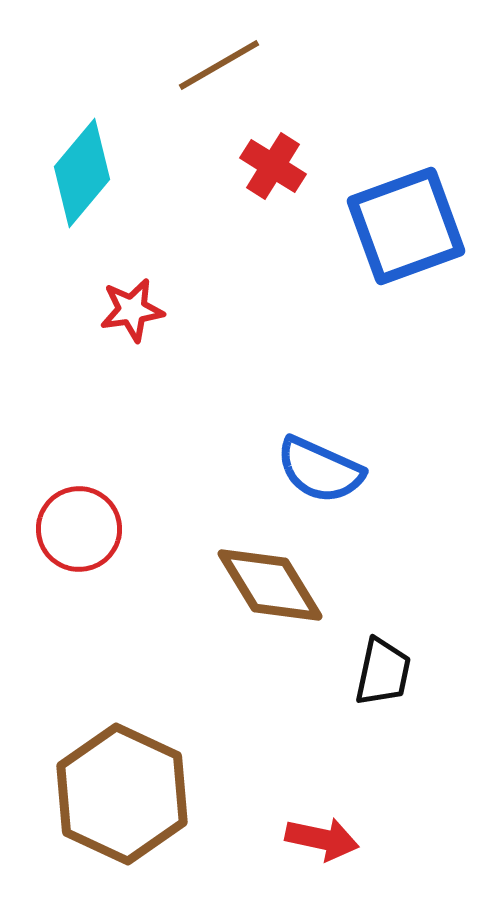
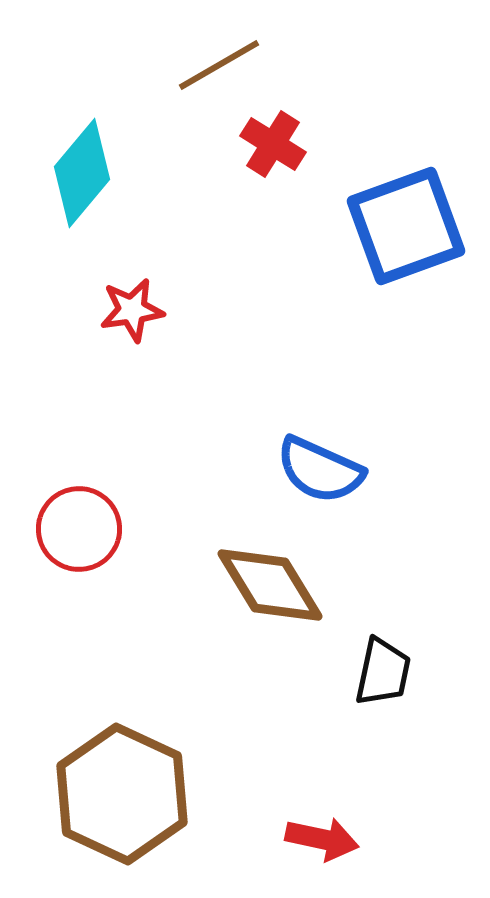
red cross: moved 22 px up
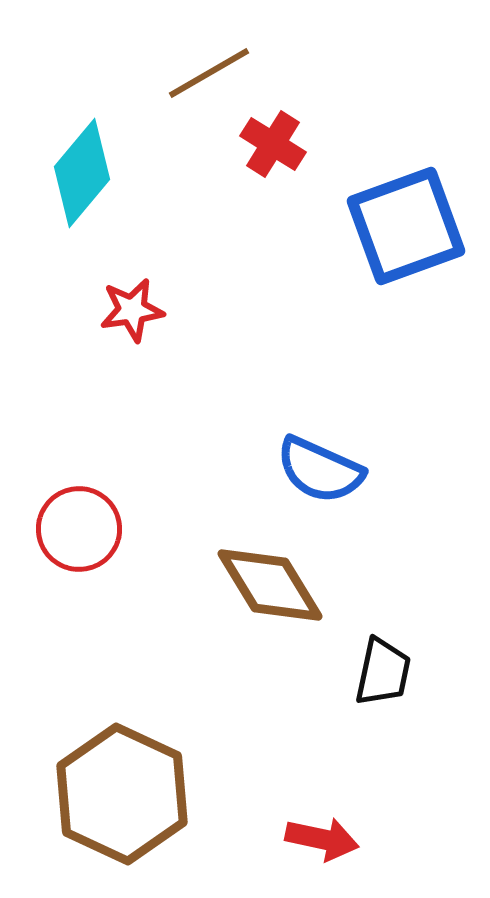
brown line: moved 10 px left, 8 px down
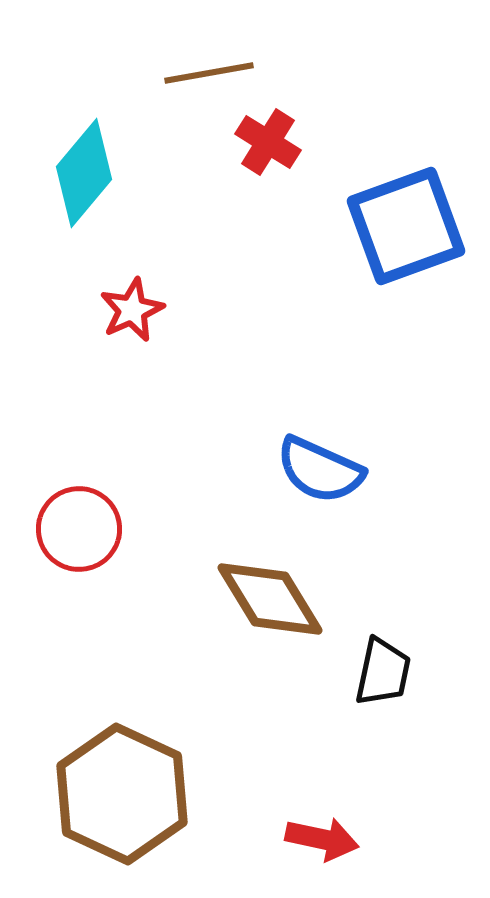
brown line: rotated 20 degrees clockwise
red cross: moved 5 px left, 2 px up
cyan diamond: moved 2 px right
red star: rotated 16 degrees counterclockwise
brown diamond: moved 14 px down
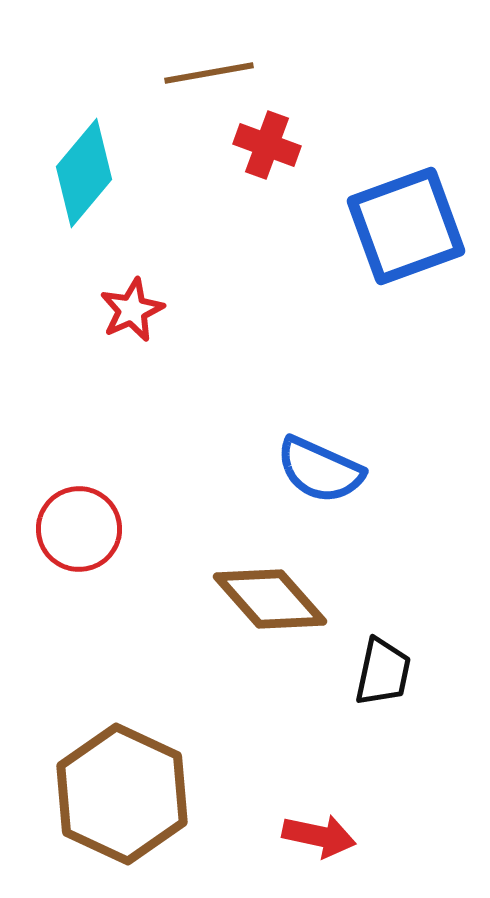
red cross: moved 1 px left, 3 px down; rotated 12 degrees counterclockwise
brown diamond: rotated 10 degrees counterclockwise
red arrow: moved 3 px left, 3 px up
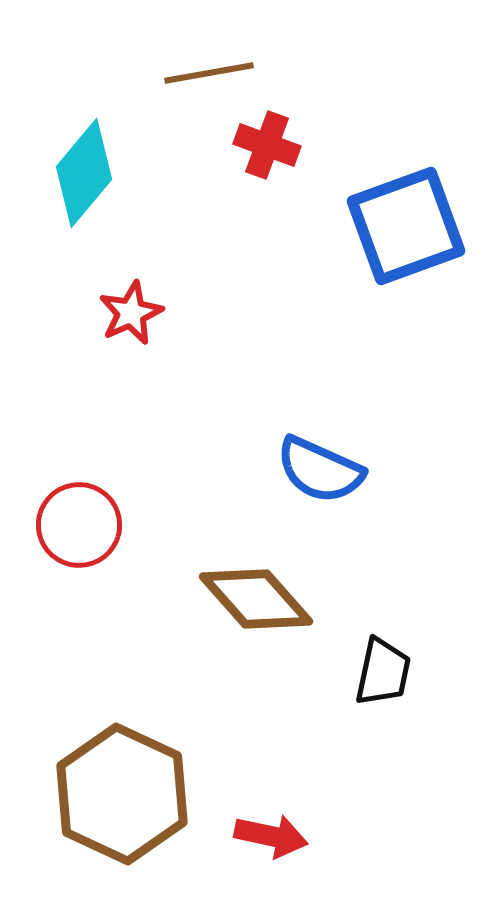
red star: moved 1 px left, 3 px down
red circle: moved 4 px up
brown diamond: moved 14 px left
red arrow: moved 48 px left
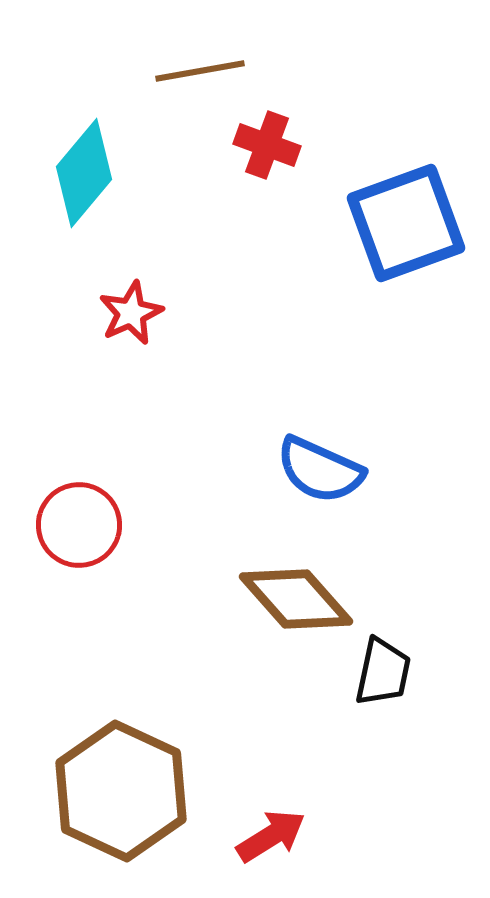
brown line: moved 9 px left, 2 px up
blue square: moved 3 px up
brown diamond: moved 40 px right
brown hexagon: moved 1 px left, 3 px up
red arrow: rotated 44 degrees counterclockwise
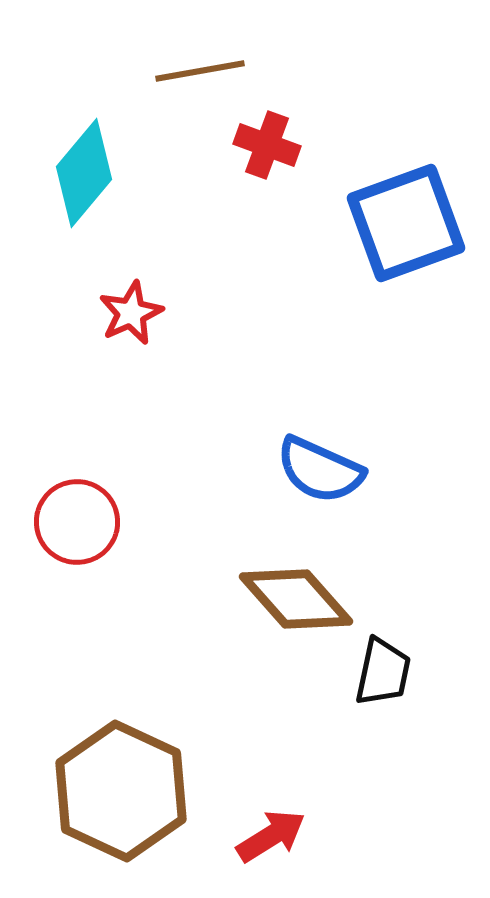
red circle: moved 2 px left, 3 px up
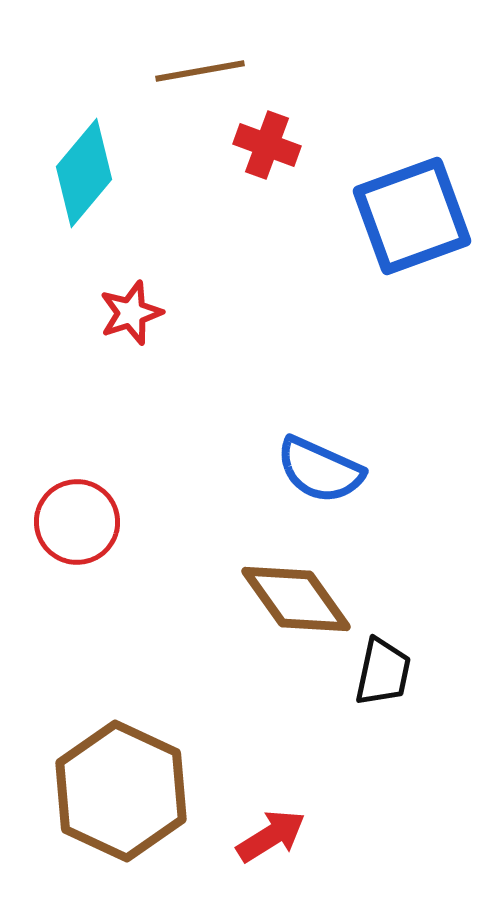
blue square: moved 6 px right, 7 px up
red star: rotated 6 degrees clockwise
brown diamond: rotated 6 degrees clockwise
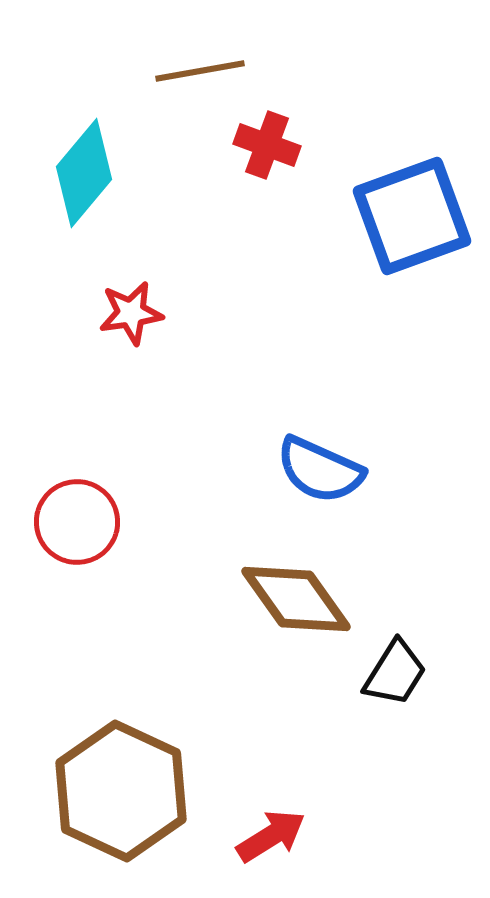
red star: rotated 10 degrees clockwise
black trapezoid: moved 12 px right, 1 px down; rotated 20 degrees clockwise
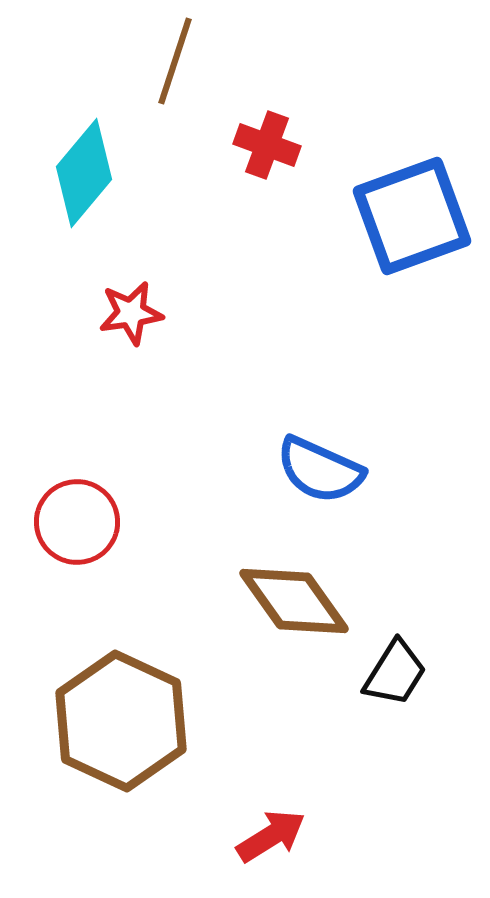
brown line: moved 25 px left, 10 px up; rotated 62 degrees counterclockwise
brown diamond: moved 2 px left, 2 px down
brown hexagon: moved 70 px up
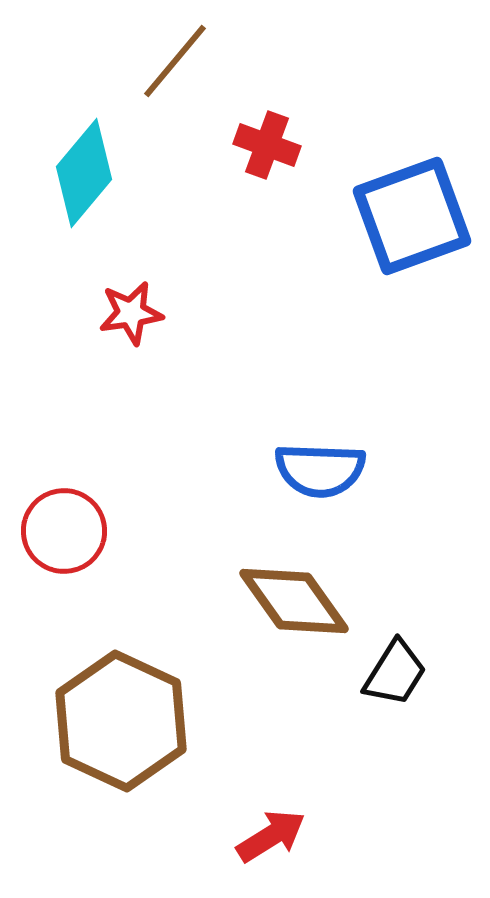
brown line: rotated 22 degrees clockwise
blue semicircle: rotated 22 degrees counterclockwise
red circle: moved 13 px left, 9 px down
